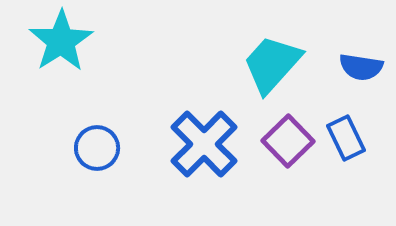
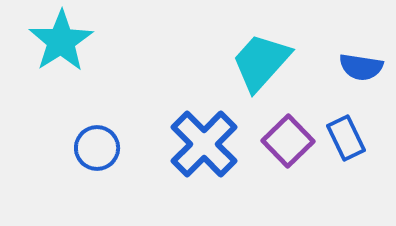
cyan trapezoid: moved 11 px left, 2 px up
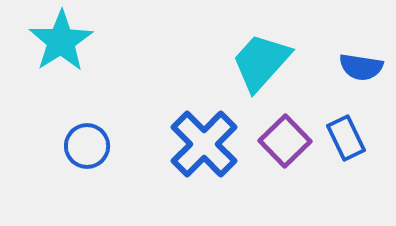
purple square: moved 3 px left
blue circle: moved 10 px left, 2 px up
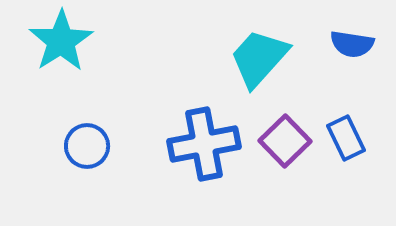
cyan trapezoid: moved 2 px left, 4 px up
blue semicircle: moved 9 px left, 23 px up
blue cross: rotated 34 degrees clockwise
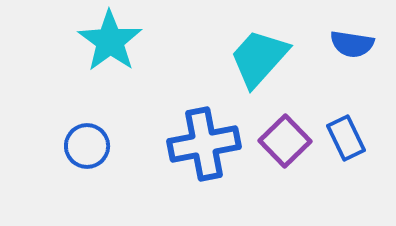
cyan star: moved 49 px right; rotated 4 degrees counterclockwise
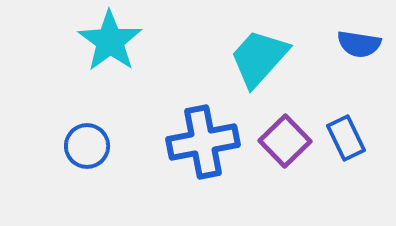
blue semicircle: moved 7 px right
blue cross: moved 1 px left, 2 px up
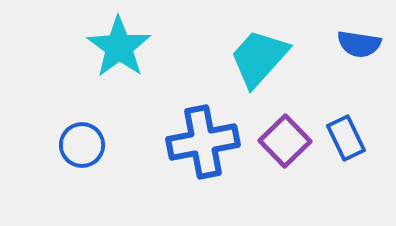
cyan star: moved 9 px right, 6 px down
blue circle: moved 5 px left, 1 px up
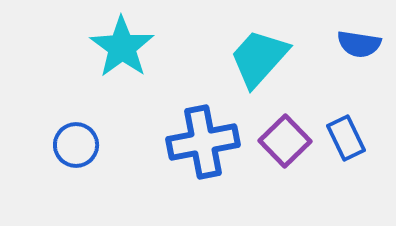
cyan star: moved 3 px right
blue circle: moved 6 px left
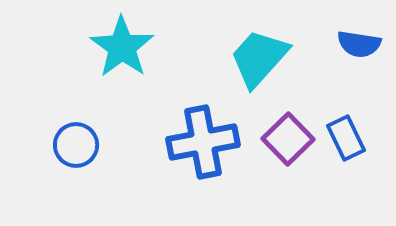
purple square: moved 3 px right, 2 px up
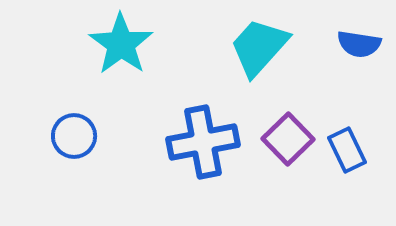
cyan star: moved 1 px left, 3 px up
cyan trapezoid: moved 11 px up
blue rectangle: moved 1 px right, 12 px down
blue circle: moved 2 px left, 9 px up
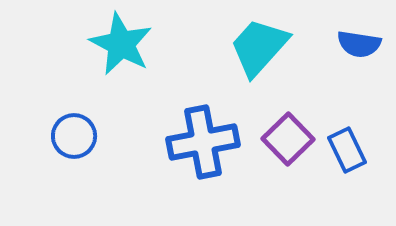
cyan star: rotated 8 degrees counterclockwise
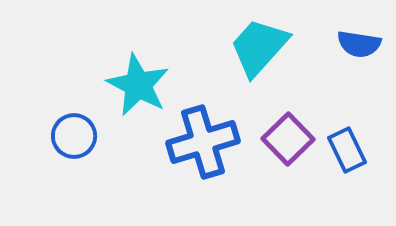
cyan star: moved 17 px right, 41 px down
blue cross: rotated 6 degrees counterclockwise
